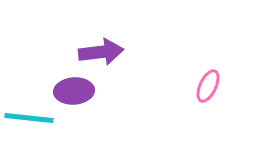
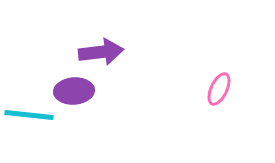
pink ellipse: moved 11 px right, 3 px down
cyan line: moved 3 px up
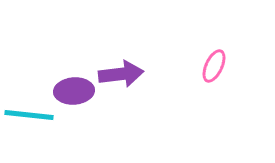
purple arrow: moved 20 px right, 22 px down
pink ellipse: moved 5 px left, 23 px up
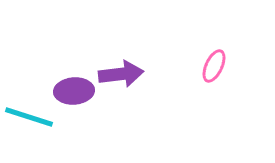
cyan line: moved 2 px down; rotated 12 degrees clockwise
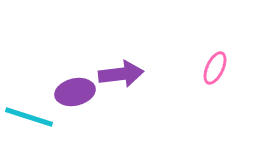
pink ellipse: moved 1 px right, 2 px down
purple ellipse: moved 1 px right, 1 px down; rotated 9 degrees counterclockwise
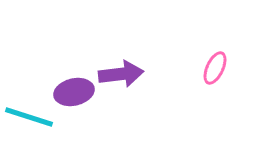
purple ellipse: moved 1 px left
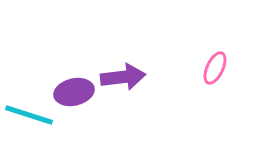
purple arrow: moved 2 px right, 3 px down
cyan line: moved 2 px up
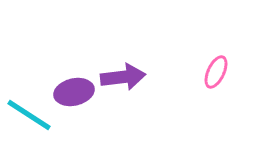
pink ellipse: moved 1 px right, 4 px down
cyan line: rotated 15 degrees clockwise
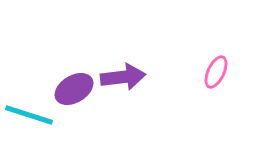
purple ellipse: moved 3 px up; rotated 18 degrees counterclockwise
cyan line: rotated 15 degrees counterclockwise
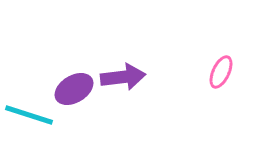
pink ellipse: moved 5 px right
